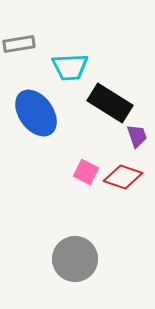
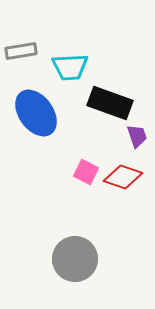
gray rectangle: moved 2 px right, 7 px down
black rectangle: rotated 12 degrees counterclockwise
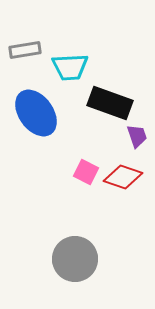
gray rectangle: moved 4 px right, 1 px up
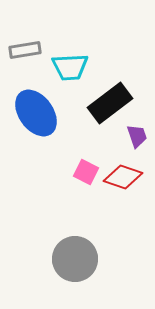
black rectangle: rotated 57 degrees counterclockwise
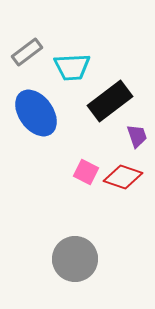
gray rectangle: moved 2 px right, 2 px down; rotated 28 degrees counterclockwise
cyan trapezoid: moved 2 px right
black rectangle: moved 2 px up
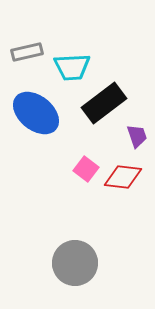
gray rectangle: rotated 24 degrees clockwise
black rectangle: moved 6 px left, 2 px down
blue ellipse: rotated 15 degrees counterclockwise
pink square: moved 3 px up; rotated 10 degrees clockwise
red diamond: rotated 12 degrees counterclockwise
gray circle: moved 4 px down
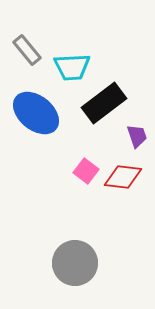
gray rectangle: moved 2 px up; rotated 64 degrees clockwise
pink square: moved 2 px down
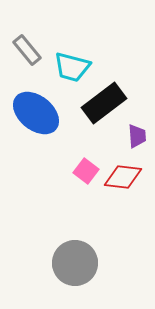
cyan trapezoid: rotated 18 degrees clockwise
purple trapezoid: rotated 15 degrees clockwise
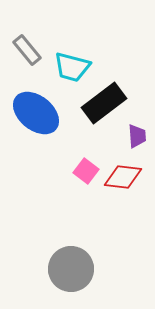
gray circle: moved 4 px left, 6 px down
